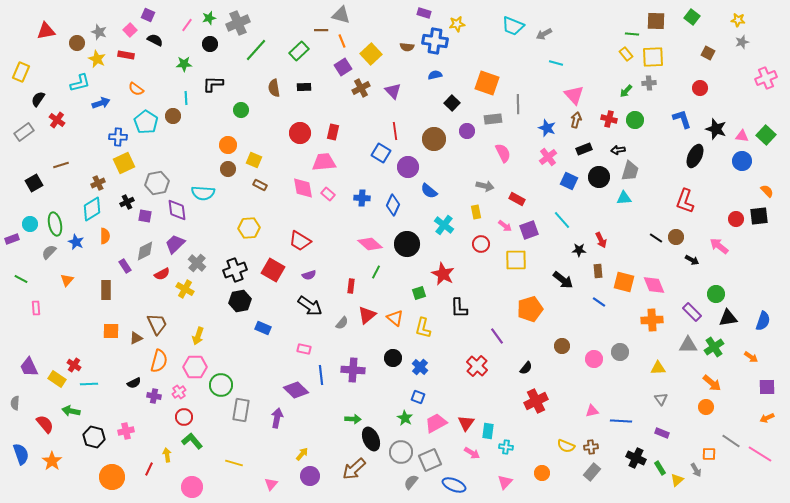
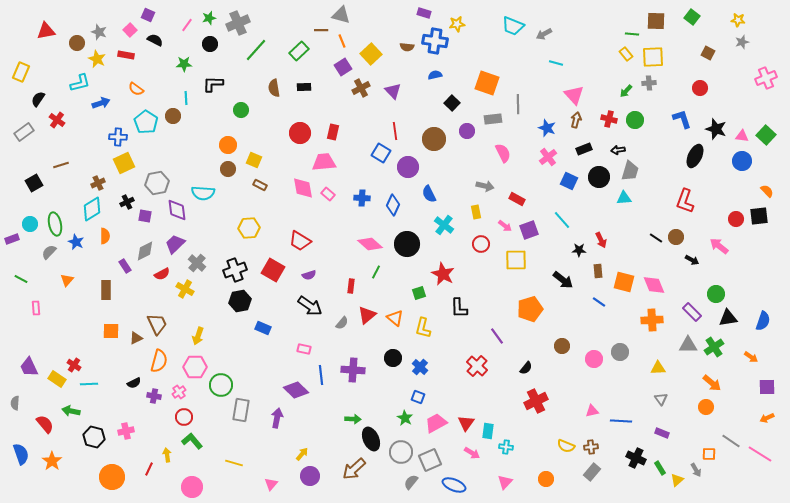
blue semicircle at (429, 191): moved 3 px down; rotated 24 degrees clockwise
orange circle at (542, 473): moved 4 px right, 6 px down
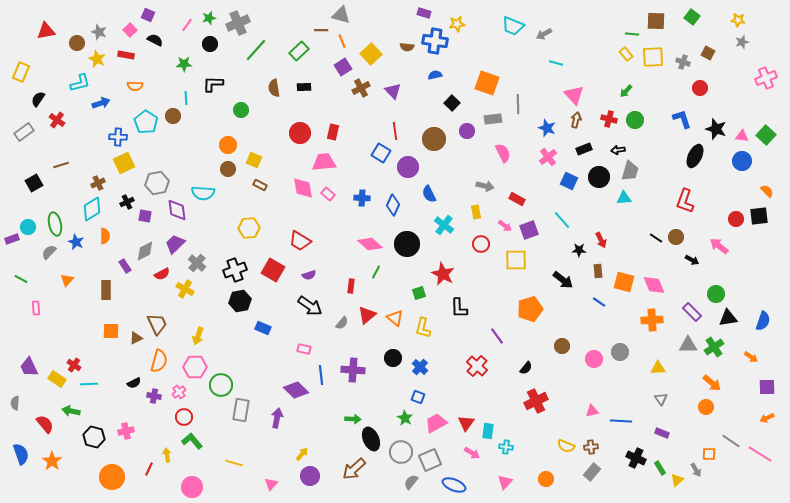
gray cross at (649, 83): moved 34 px right, 21 px up; rotated 24 degrees clockwise
orange semicircle at (136, 89): moved 1 px left, 3 px up; rotated 35 degrees counterclockwise
cyan circle at (30, 224): moved 2 px left, 3 px down
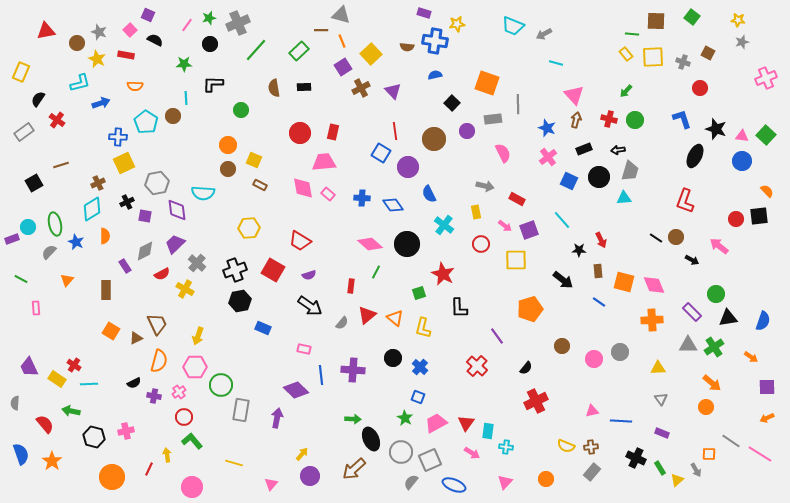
blue diamond at (393, 205): rotated 60 degrees counterclockwise
orange square at (111, 331): rotated 30 degrees clockwise
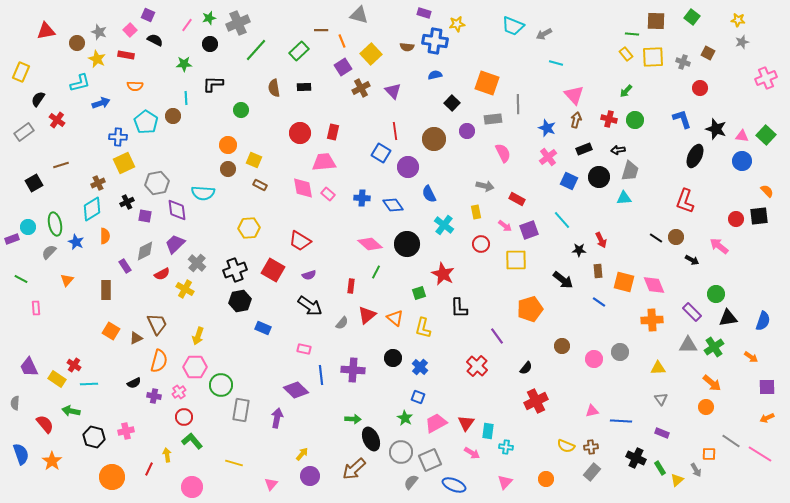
gray triangle at (341, 15): moved 18 px right
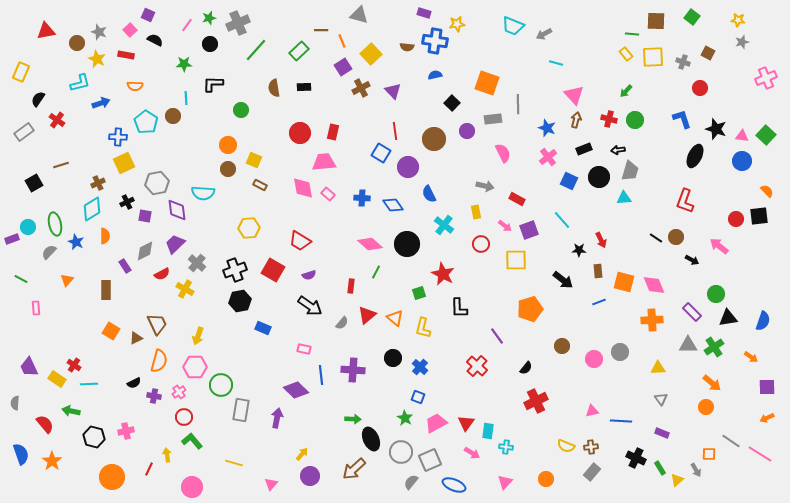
blue line at (599, 302): rotated 56 degrees counterclockwise
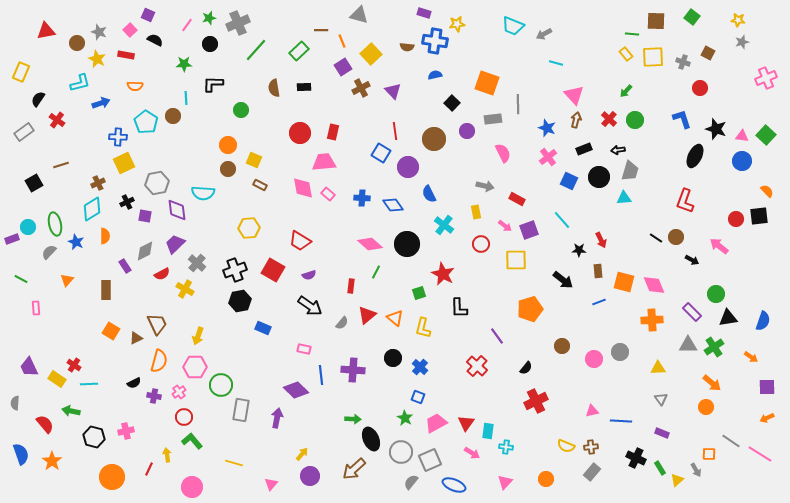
red cross at (609, 119): rotated 28 degrees clockwise
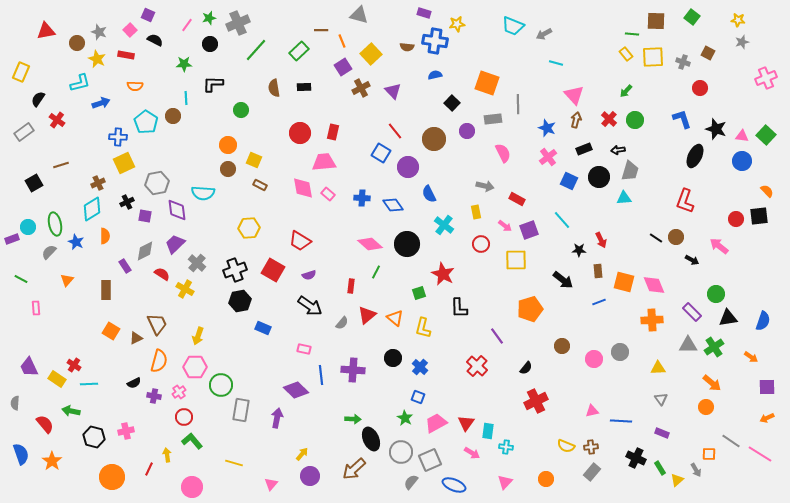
red line at (395, 131): rotated 30 degrees counterclockwise
red semicircle at (162, 274): rotated 119 degrees counterclockwise
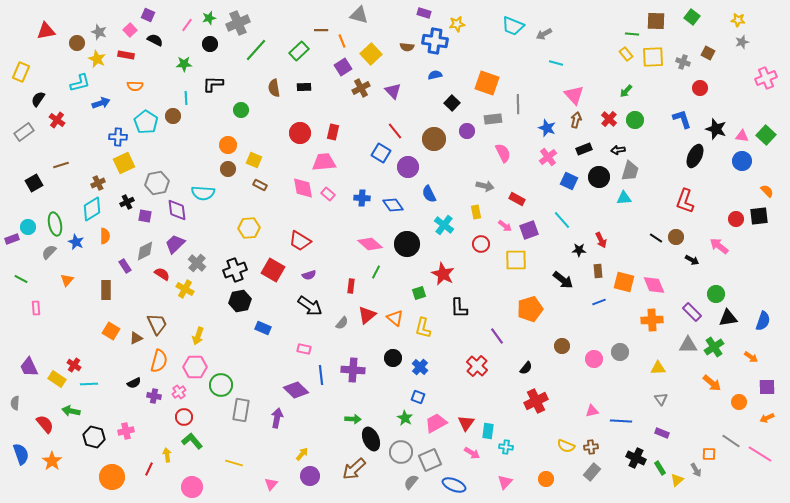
orange circle at (706, 407): moved 33 px right, 5 px up
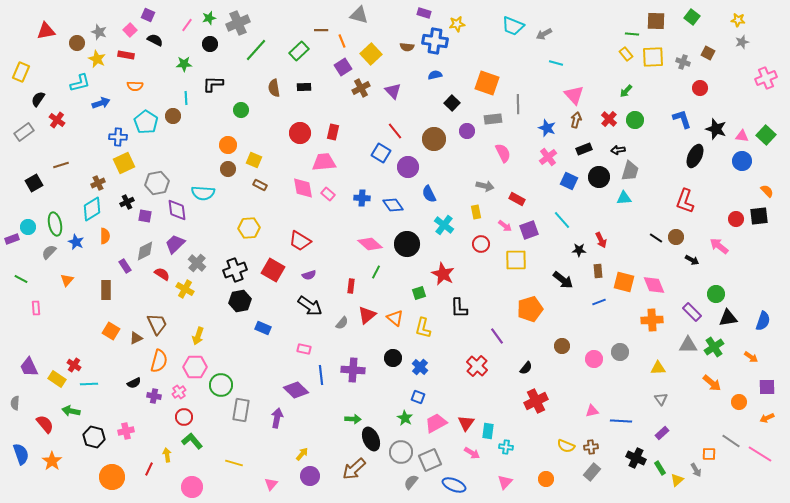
purple rectangle at (662, 433): rotated 64 degrees counterclockwise
